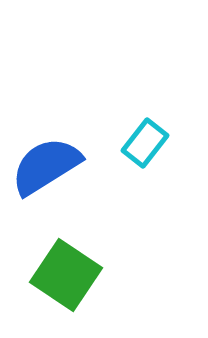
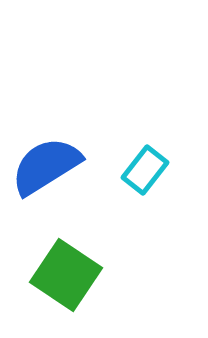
cyan rectangle: moved 27 px down
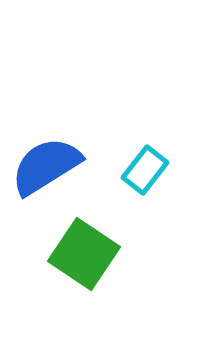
green square: moved 18 px right, 21 px up
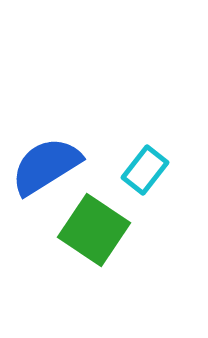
green square: moved 10 px right, 24 px up
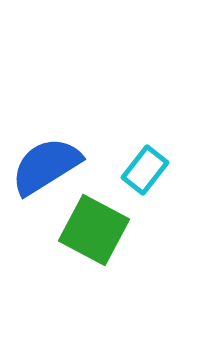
green square: rotated 6 degrees counterclockwise
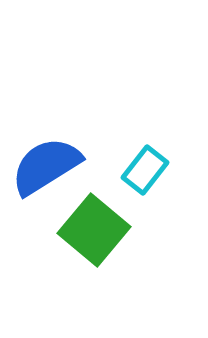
green square: rotated 12 degrees clockwise
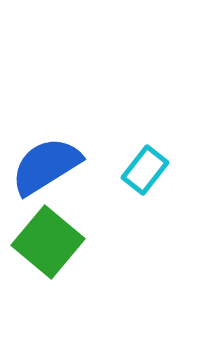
green square: moved 46 px left, 12 px down
